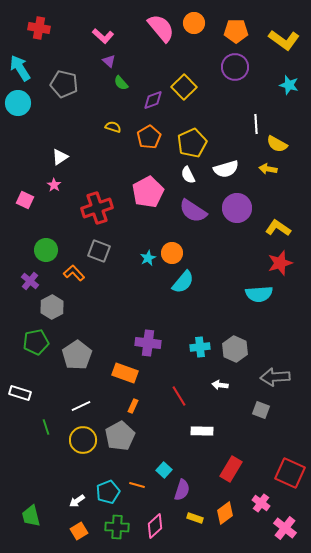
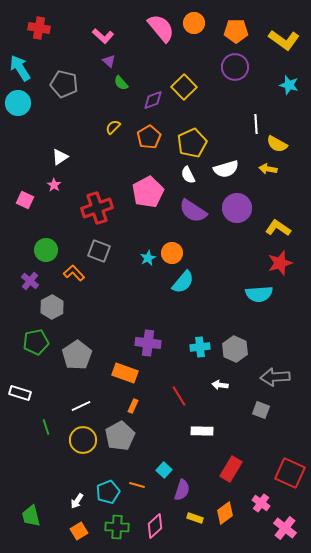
yellow semicircle at (113, 127): rotated 63 degrees counterclockwise
white arrow at (77, 501): rotated 21 degrees counterclockwise
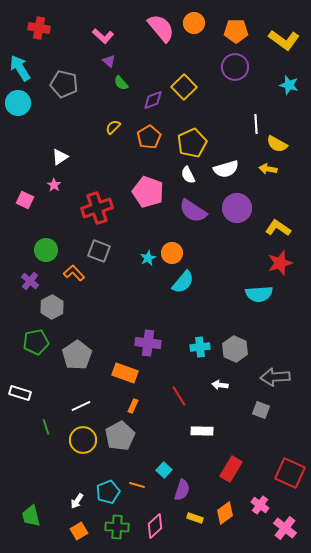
pink pentagon at (148, 192): rotated 24 degrees counterclockwise
pink cross at (261, 503): moved 1 px left, 2 px down
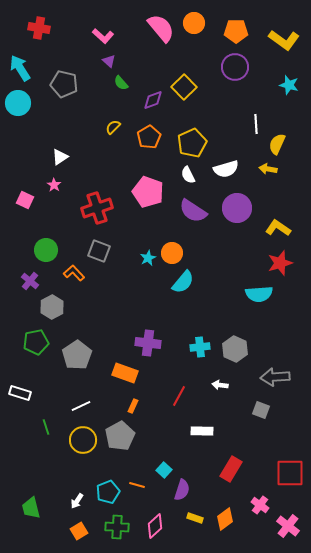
yellow semicircle at (277, 144): rotated 85 degrees clockwise
red line at (179, 396): rotated 60 degrees clockwise
red square at (290, 473): rotated 24 degrees counterclockwise
orange diamond at (225, 513): moved 6 px down
green trapezoid at (31, 516): moved 8 px up
pink cross at (285, 528): moved 3 px right, 2 px up
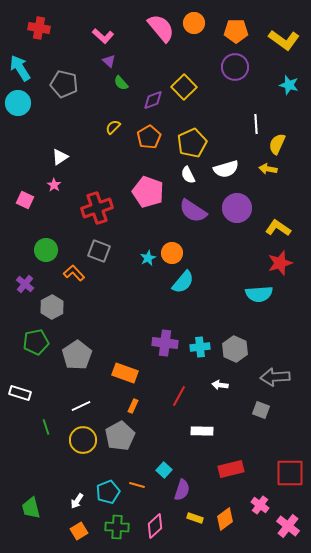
purple cross at (30, 281): moved 5 px left, 3 px down
purple cross at (148, 343): moved 17 px right
red rectangle at (231, 469): rotated 45 degrees clockwise
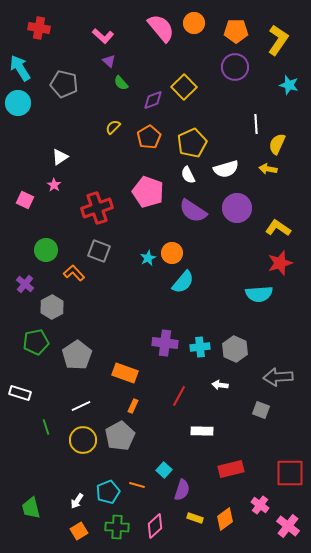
yellow L-shape at (284, 40): moved 6 px left; rotated 92 degrees counterclockwise
gray arrow at (275, 377): moved 3 px right
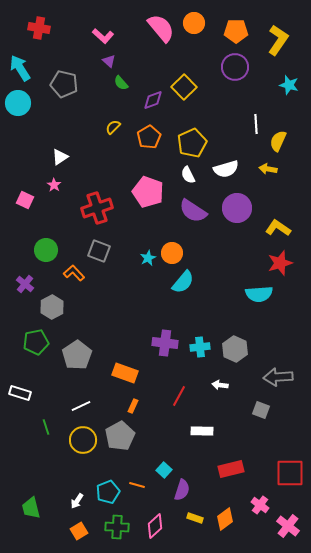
yellow semicircle at (277, 144): moved 1 px right, 3 px up
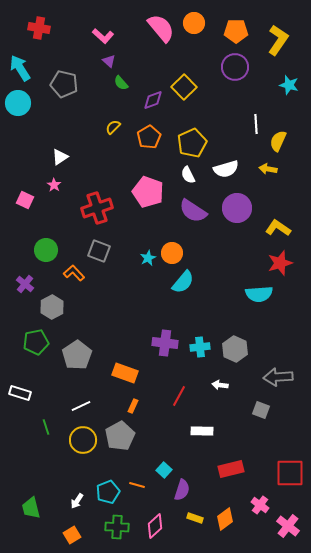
orange square at (79, 531): moved 7 px left, 4 px down
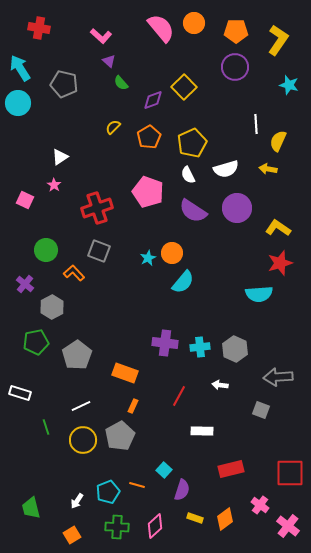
pink L-shape at (103, 36): moved 2 px left
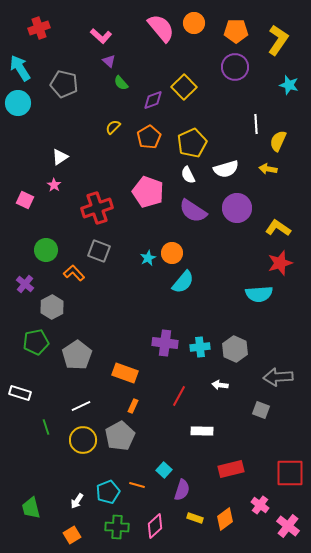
red cross at (39, 28): rotated 30 degrees counterclockwise
